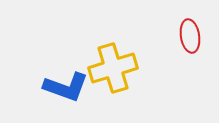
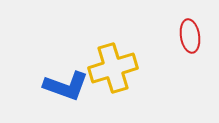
blue L-shape: moved 1 px up
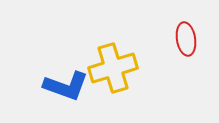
red ellipse: moved 4 px left, 3 px down
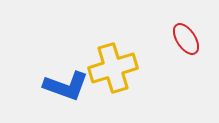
red ellipse: rotated 24 degrees counterclockwise
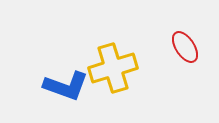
red ellipse: moved 1 px left, 8 px down
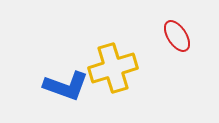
red ellipse: moved 8 px left, 11 px up
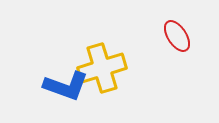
yellow cross: moved 11 px left
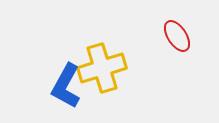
blue L-shape: rotated 99 degrees clockwise
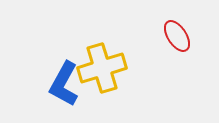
blue L-shape: moved 2 px left, 2 px up
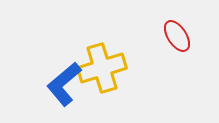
blue L-shape: rotated 21 degrees clockwise
